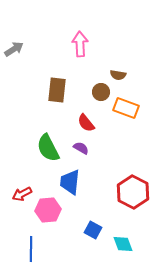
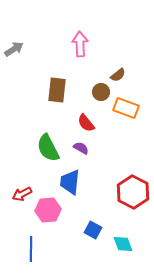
brown semicircle: rotated 49 degrees counterclockwise
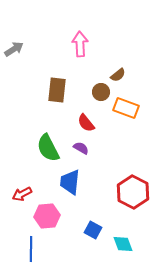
pink hexagon: moved 1 px left, 6 px down
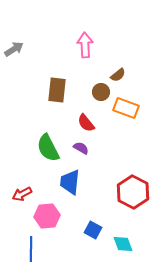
pink arrow: moved 5 px right, 1 px down
